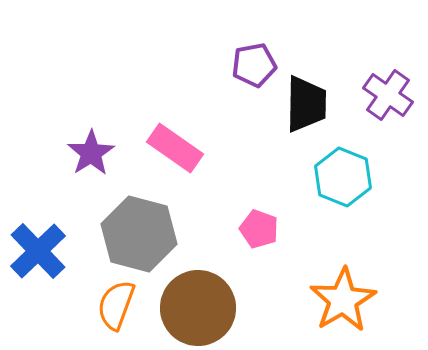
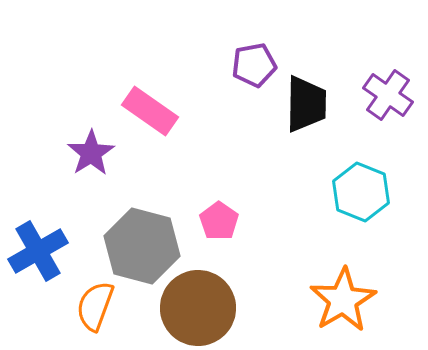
pink rectangle: moved 25 px left, 37 px up
cyan hexagon: moved 18 px right, 15 px down
pink pentagon: moved 40 px left, 8 px up; rotated 15 degrees clockwise
gray hexagon: moved 3 px right, 12 px down
blue cross: rotated 14 degrees clockwise
orange semicircle: moved 21 px left, 1 px down
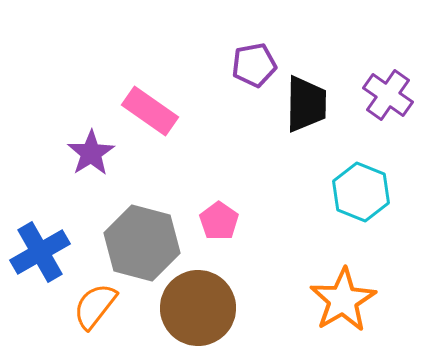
gray hexagon: moved 3 px up
blue cross: moved 2 px right, 1 px down
orange semicircle: rotated 18 degrees clockwise
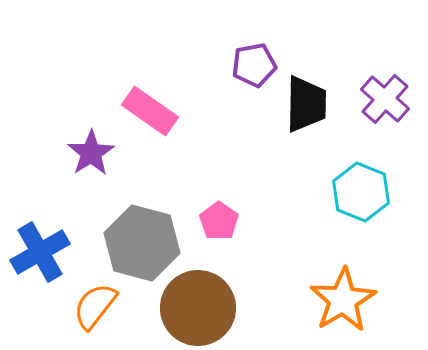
purple cross: moved 3 px left, 4 px down; rotated 6 degrees clockwise
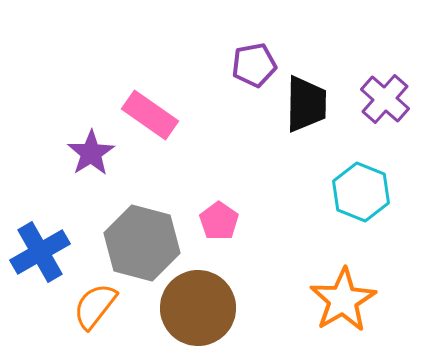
pink rectangle: moved 4 px down
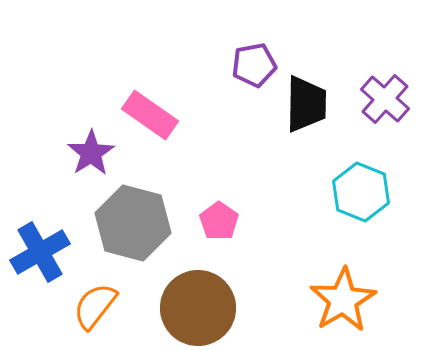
gray hexagon: moved 9 px left, 20 px up
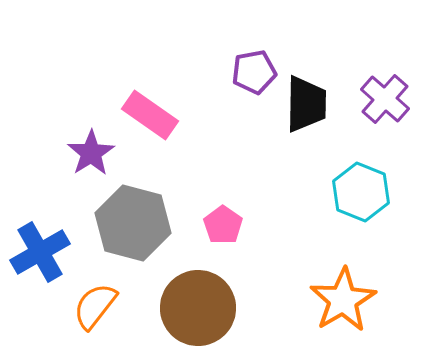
purple pentagon: moved 7 px down
pink pentagon: moved 4 px right, 4 px down
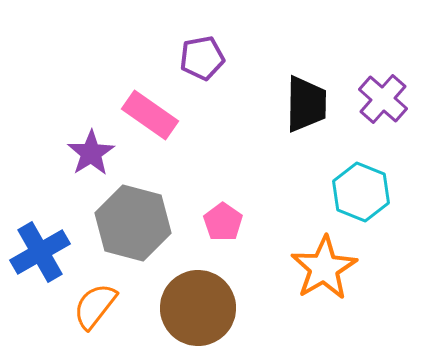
purple pentagon: moved 52 px left, 14 px up
purple cross: moved 2 px left
pink pentagon: moved 3 px up
orange star: moved 19 px left, 32 px up
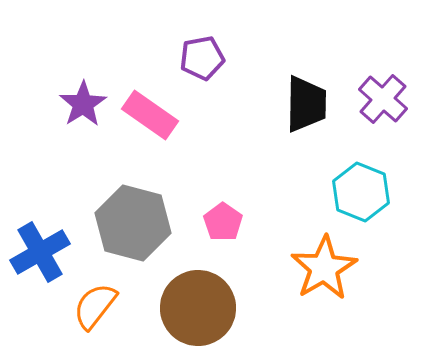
purple star: moved 8 px left, 49 px up
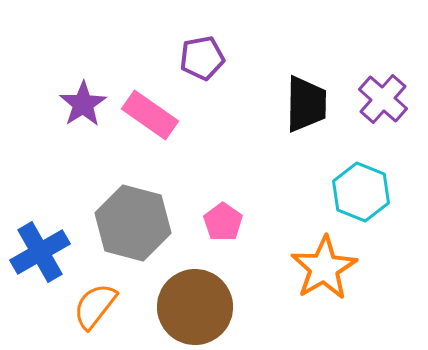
brown circle: moved 3 px left, 1 px up
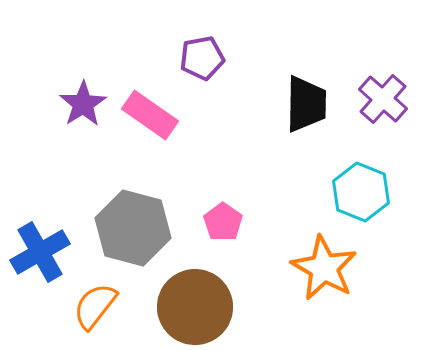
gray hexagon: moved 5 px down
orange star: rotated 12 degrees counterclockwise
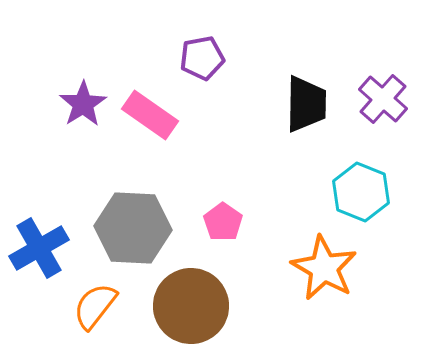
gray hexagon: rotated 12 degrees counterclockwise
blue cross: moved 1 px left, 4 px up
brown circle: moved 4 px left, 1 px up
